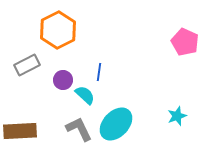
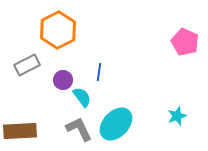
cyan semicircle: moved 3 px left, 2 px down; rotated 10 degrees clockwise
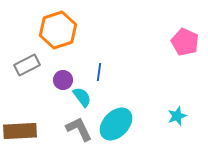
orange hexagon: rotated 9 degrees clockwise
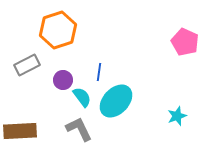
cyan ellipse: moved 23 px up
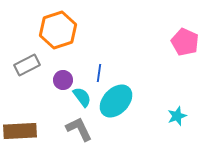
blue line: moved 1 px down
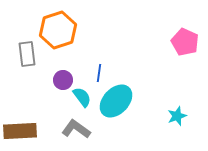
gray rectangle: moved 11 px up; rotated 70 degrees counterclockwise
gray L-shape: moved 3 px left; rotated 28 degrees counterclockwise
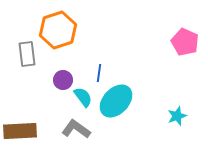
cyan semicircle: moved 1 px right
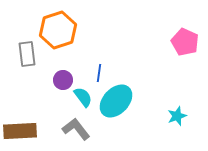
gray L-shape: rotated 16 degrees clockwise
